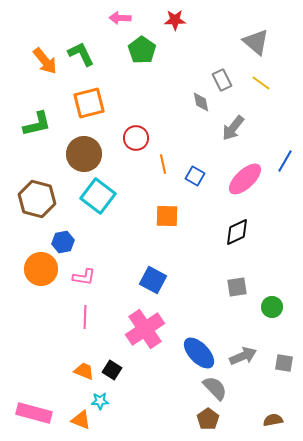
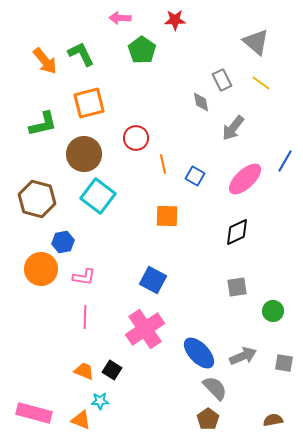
green L-shape at (37, 124): moved 6 px right
green circle at (272, 307): moved 1 px right, 4 px down
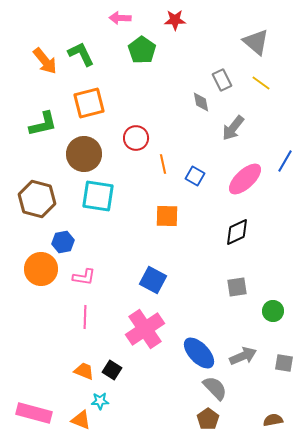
cyan square at (98, 196): rotated 28 degrees counterclockwise
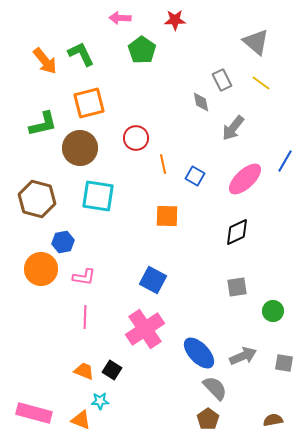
brown circle at (84, 154): moved 4 px left, 6 px up
